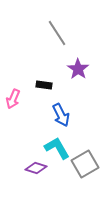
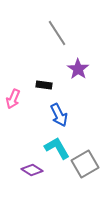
blue arrow: moved 2 px left
purple diamond: moved 4 px left, 2 px down; rotated 15 degrees clockwise
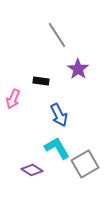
gray line: moved 2 px down
black rectangle: moved 3 px left, 4 px up
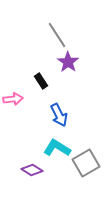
purple star: moved 10 px left, 7 px up
black rectangle: rotated 49 degrees clockwise
pink arrow: rotated 120 degrees counterclockwise
cyan L-shape: rotated 28 degrees counterclockwise
gray square: moved 1 px right, 1 px up
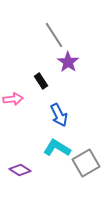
gray line: moved 3 px left
purple diamond: moved 12 px left
